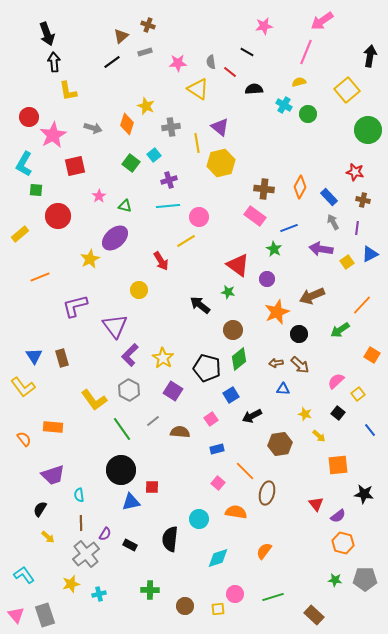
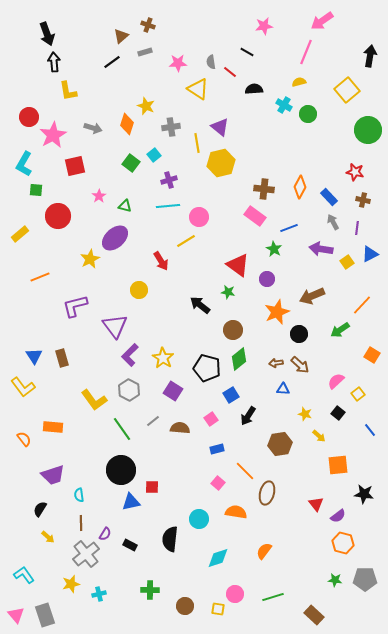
black arrow at (252, 416): moved 4 px left; rotated 30 degrees counterclockwise
brown semicircle at (180, 432): moved 4 px up
yellow square at (218, 609): rotated 16 degrees clockwise
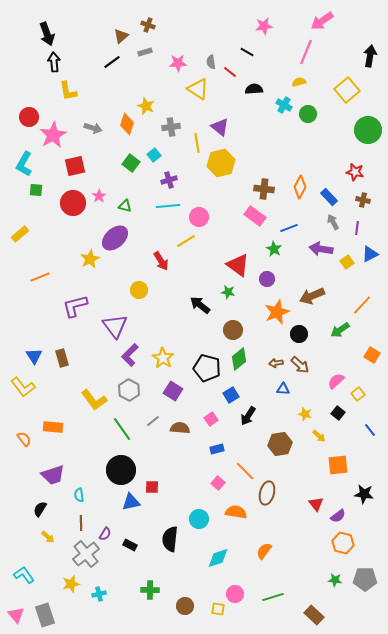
red circle at (58, 216): moved 15 px right, 13 px up
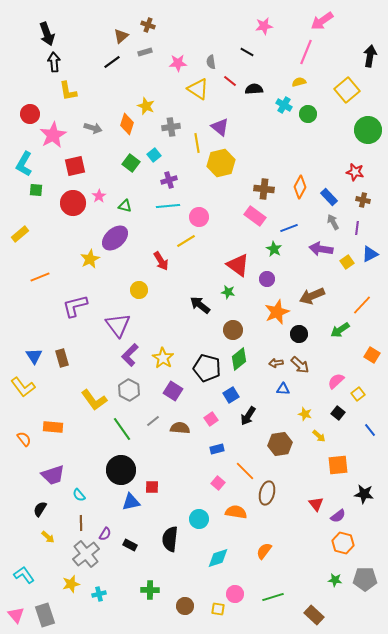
red line at (230, 72): moved 9 px down
red circle at (29, 117): moved 1 px right, 3 px up
purple triangle at (115, 326): moved 3 px right, 1 px up
cyan semicircle at (79, 495): rotated 32 degrees counterclockwise
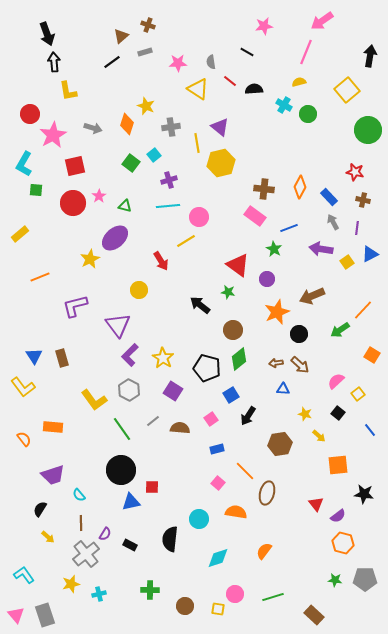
orange line at (362, 305): moved 1 px right, 5 px down
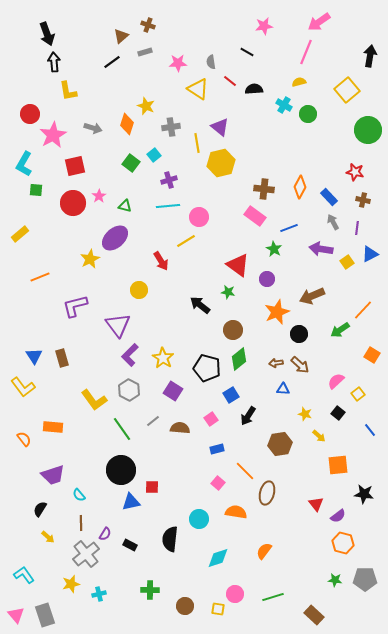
pink arrow at (322, 21): moved 3 px left, 1 px down
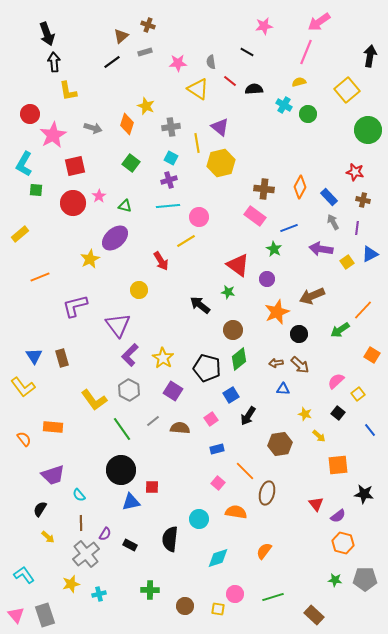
cyan square at (154, 155): moved 17 px right, 3 px down; rotated 24 degrees counterclockwise
